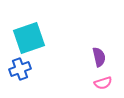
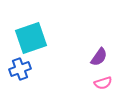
cyan square: moved 2 px right
purple semicircle: rotated 48 degrees clockwise
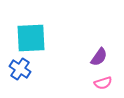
cyan square: rotated 16 degrees clockwise
blue cross: rotated 35 degrees counterclockwise
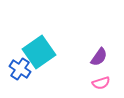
cyan square: moved 8 px right, 14 px down; rotated 32 degrees counterclockwise
pink semicircle: moved 2 px left
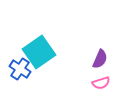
purple semicircle: moved 1 px right, 2 px down; rotated 12 degrees counterclockwise
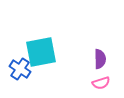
cyan square: moved 2 px right; rotated 24 degrees clockwise
purple semicircle: rotated 24 degrees counterclockwise
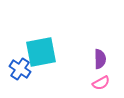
pink semicircle: rotated 12 degrees counterclockwise
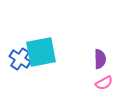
blue cross: moved 10 px up
pink semicircle: moved 3 px right
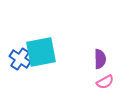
pink semicircle: moved 1 px right, 1 px up
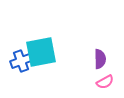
blue cross: moved 1 px right, 2 px down; rotated 35 degrees clockwise
